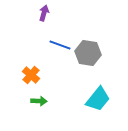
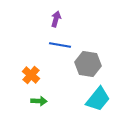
purple arrow: moved 12 px right, 6 px down
blue line: rotated 10 degrees counterclockwise
gray hexagon: moved 11 px down
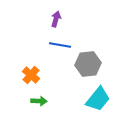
gray hexagon: rotated 15 degrees counterclockwise
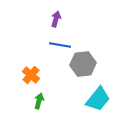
gray hexagon: moved 5 px left
green arrow: rotated 77 degrees counterclockwise
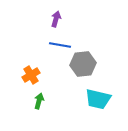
orange cross: rotated 18 degrees clockwise
cyan trapezoid: rotated 64 degrees clockwise
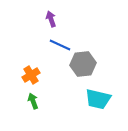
purple arrow: moved 5 px left; rotated 35 degrees counterclockwise
blue line: rotated 15 degrees clockwise
green arrow: moved 6 px left; rotated 35 degrees counterclockwise
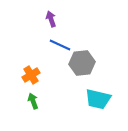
gray hexagon: moved 1 px left, 1 px up
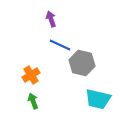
gray hexagon: rotated 20 degrees clockwise
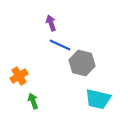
purple arrow: moved 4 px down
orange cross: moved 12 px left, 1 px down
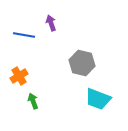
blue line: moved 36 px left, 10 px up; rotated 15 degrees counterclockwise
cyan trapezoid: rotated 8 degrees clockwise
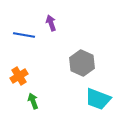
gray hexagon: rotated 10 degrees clockwise
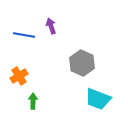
purple arrow: moved 3 px down
green arrow: rotated 21 degrees clockwise
